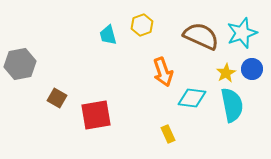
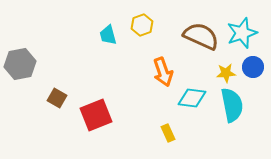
blue circle: moved 1 px right, 2 px up
yellow star: rotated 24 degrees clockwise
red square: rotated 12 degrees counterclockwise
yellow rectangle: moved 1 px up
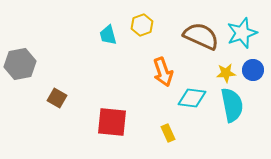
blue circle: moved 3 px down
red square: moved 16 px right, 7 px down; rotated 28 degrees clockwise
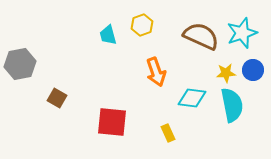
orange arrow: moved 7 px left
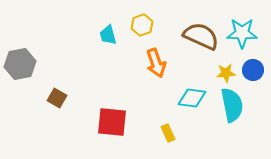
cyan star: rotated 20 degrees clockwise
orange arrow: moved 9 px up
